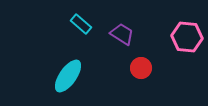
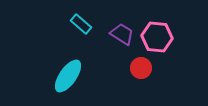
pink hexagon: moved 30 px left
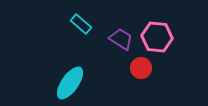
purple trapezoid: moved 1 px left, 5 px down
cyan ellipse: moved 2 px right, 7 px down
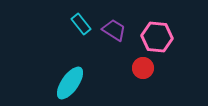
cyan rectangle: rotated 10 degrees clockwise
purple trapezoid: moved 7 px left, 9 px up
red circle: moved 2 px right
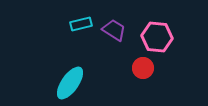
cyan rectangle: rotated 65 degrees counterclockwise
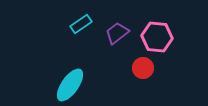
cyan rectangle: rotated 20 degrees counterclockwise
purple trapezoid: moved 3 px right, 3 px down; rotated 70 degrees counterclockwise
cyan ellipse: moved 2 px down
